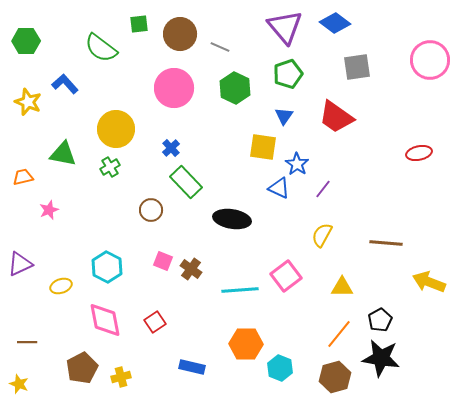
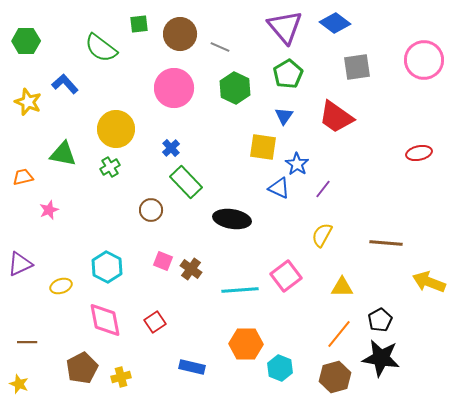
pink circle at (430, 60): moved 6 px left
green pentagon at (288, 74): rotated 12 degrees counterclockwise
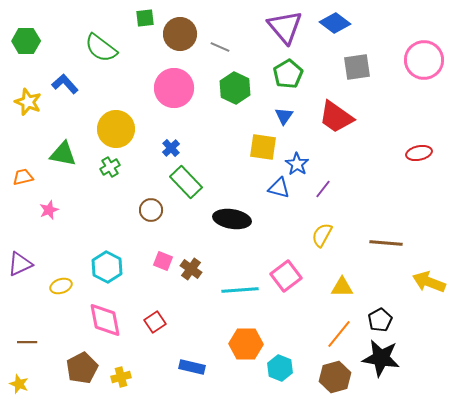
green square at (139, 24): moved 6 px right, 6 px up
blue triangle at (279, 188): rotated 10 degrees counterclockwise
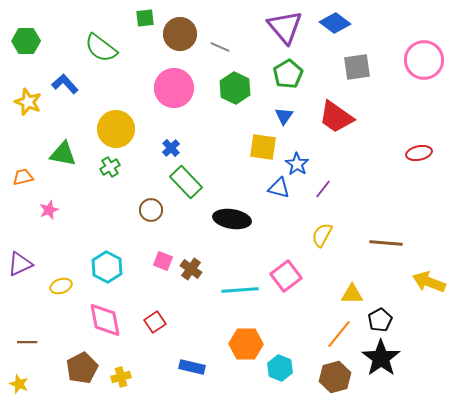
yellow triangle at (342, 287): moved 10 px right, 7 px down
black star at (381, 358): rotated 27 degrees clockwise
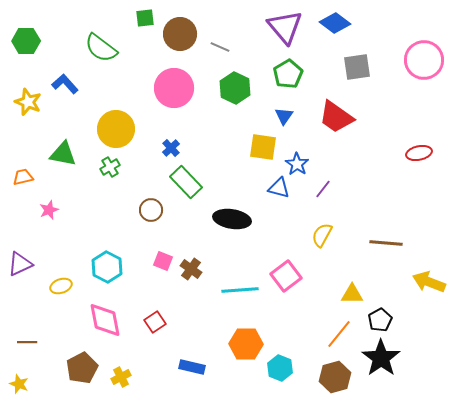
yellow cross at (121, 377): rotated 12 degrees counterclockwise
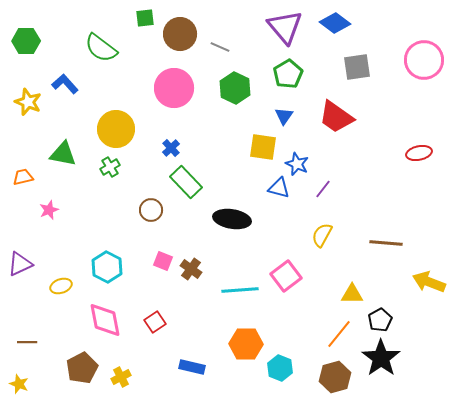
blue star at (297, 164): rotated 10 degrees counterclockwise
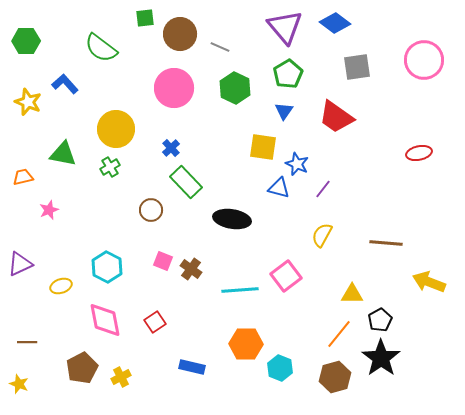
blue triangle at (284, 116): moved 5 px up
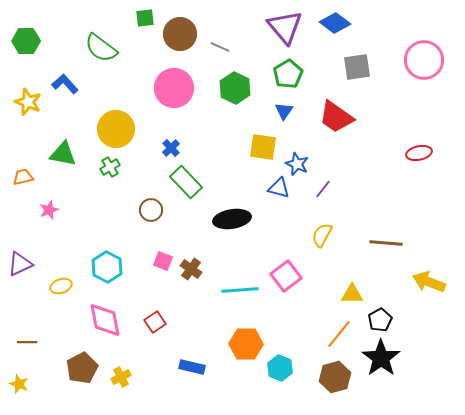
black ellipse at (232, 219): rotated 18 degrees counterclockwise
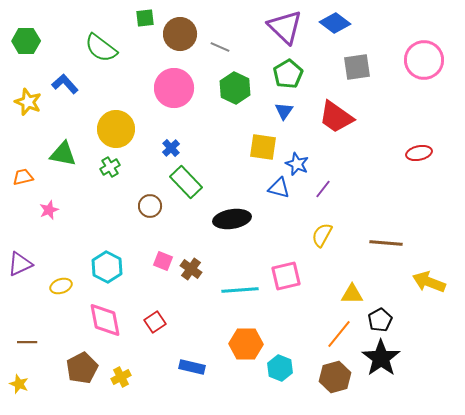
purple triangle at (285, 27): rotated 6 degrees counterclockwise
brown circle at (151, 210): moved 1 px left, 4 px up
pink square at (286, 276): rotated 24 degrees clockwise
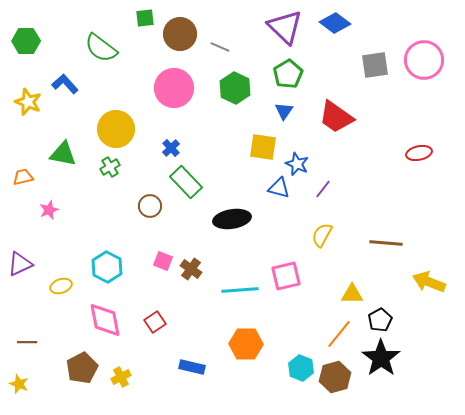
gray square at (357, 67): moved 18 px right, 2 px up
cyan hexagon at (280, 368): moved 21 px right
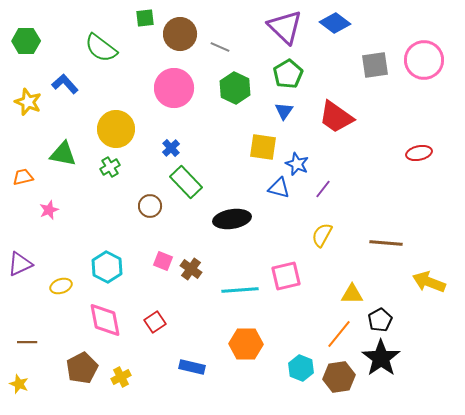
brown hexagon at (335, 377): moved 4 px right; rotated 8 degrees clockwise
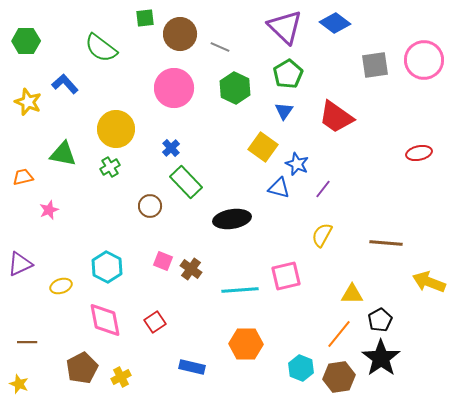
yellow square at (263, 147): rotated 28 degrees clockwise
